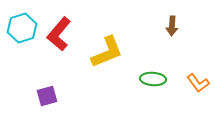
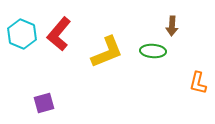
cyan hexagon: moved 6 px down; rotated 20 degrees counterclockwise
green ellipse: moved 28 px up
orange L-shape: rotated 50 degrees clockwise
purple square: moved 3 px left, 7 px down
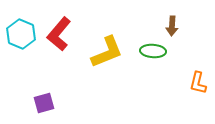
cyan hexagon: moved 1 px left
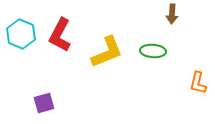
brown arrow: moved 12 px up
red L-shape: moved 1 px right, 1 px down; rotated 12 degrees counterclockwise
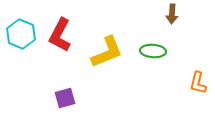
purple square: moved 21 px right, 5 px up
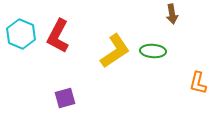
brown arrow: rotated 12 degrees counterclockwise
red L-shape: moved 2 px left, 1 px down
yellow L-shape: moved 8 px right, 1 px up; rotated 12 degrees counterclockwise
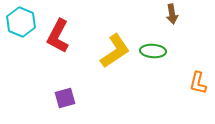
cyan hexagon: moved 12 px up
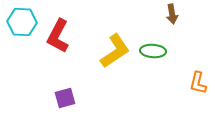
cyan hexagon: moved 1 px right; rotated 20 degrees counterclockwise
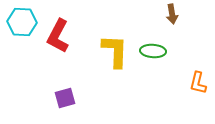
yellow L-shape: rotated 54 degrees counterclockwise
